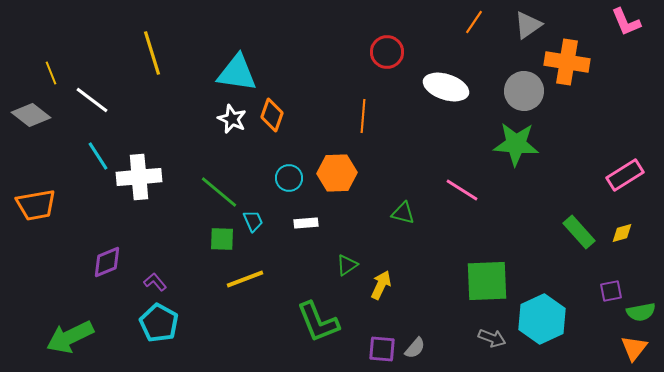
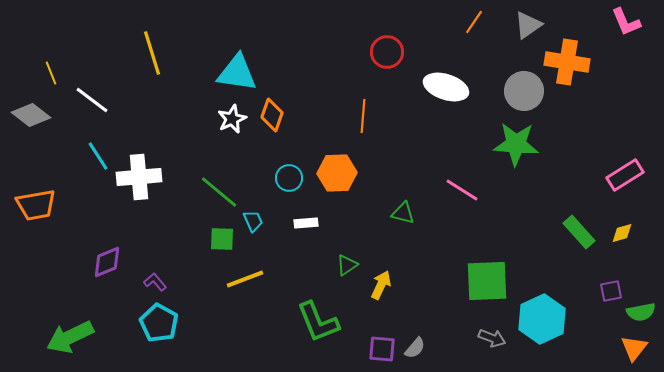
white star at (232, 119): rotated 24 degrees clockwise
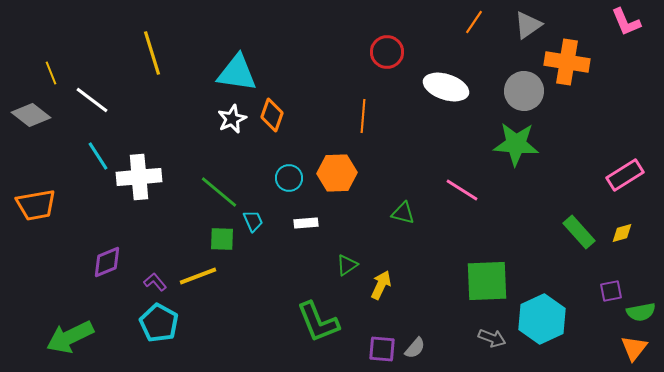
yellow line at (245, 279): moved 47 px left, 3 px up
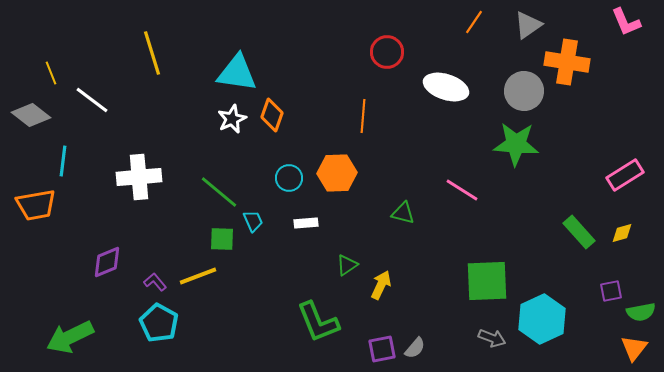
cyan line at (98, 156): moved 35 px left, 5 px down; rotated 40 degrees clockwise
purple square at (382, 349): rotated 16 degrees counterclockwise
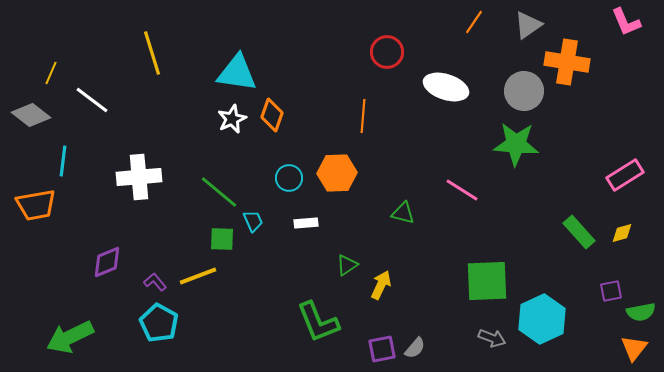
yellow line at (51, 73): rotated 45 degrees clockwise
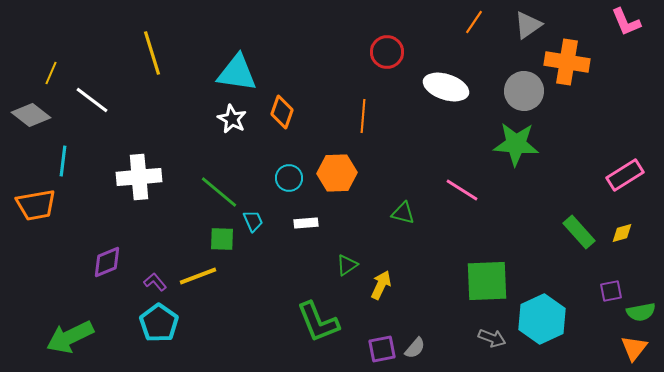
orange diamond at (272, 115): moved 10 px right, 3 px up
white star at (232, 119): rotated 20 degrees counterclockwise
cyan pentagon at (159, 323): rotated 6 degrees clockwise
